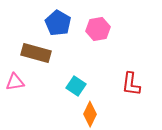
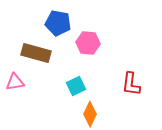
blue pentagon: rotated 20 degrees counterclockwise
pink hexagon: moved 10 px left, 14 px down; rotated 15 degrees clockwise
cyan square: rotated 30 degrees clockwise
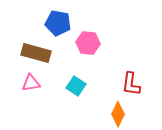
pink triangle: moved 16 px right, 1 px down
cyan square: rotated 30 degrees counterclockwise
orange diamond: moved 28 px right
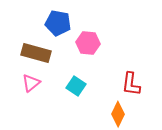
pink triangle: rotated 30 degrees counterclockwise
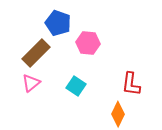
blue pentagon: rotated 10 degrees clockwise
brown rectangle: rotated 60 degrees counterclockwise
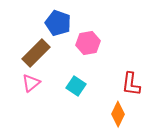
pink hexagon: rotated 15 degrees counterclockwise
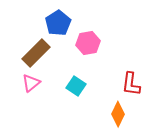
blue pentagon: rotated 20 degrees clockwise
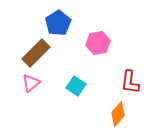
pink hexagon: moved 10 px right
red L-shape: moved 1 px left, 2 px up
orange diamond: rotated 15 degrees clockwise
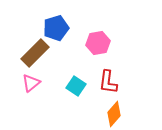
blue pentagon: moved 2 px left, 5 px down; rotated 15 degrees clockwise
brown rectangle: moved 1 px left
red L-shape: moved 22 px left
orange diamond: moved 4 px left
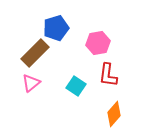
red L-shape: moved 7 px up
